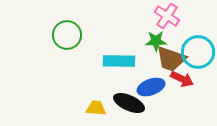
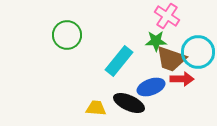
cyan rectangle: rotated 52 degrees counterclockwise
red arrow: rotated 25 degrees counterclockwise
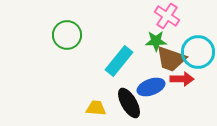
black ellipse: rotated 36 degrees clockwise
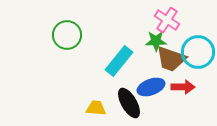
pink cross: moved 4 px down
red arrow: moved 1 px right, 8 px down
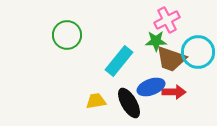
pink cross: rotated 30 degrees clockwise
red arrow: moved 9 px left, 5 px down
yellow trapezoid: moved 7 px up; rotated 15 degrees counterclockwise
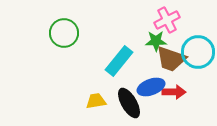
green circle: moved 3 px left, 2 px up
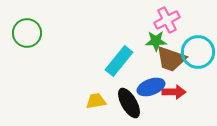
green circle: moved 37 px left
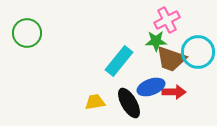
yellow trapezoid: moved 1 px left, 1 px down
